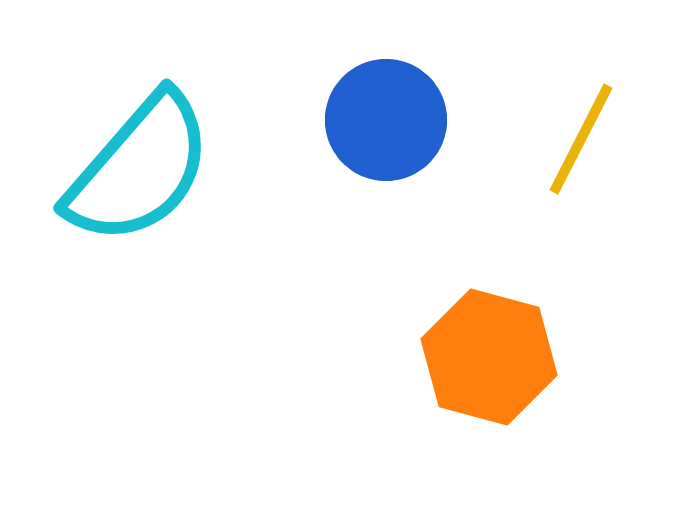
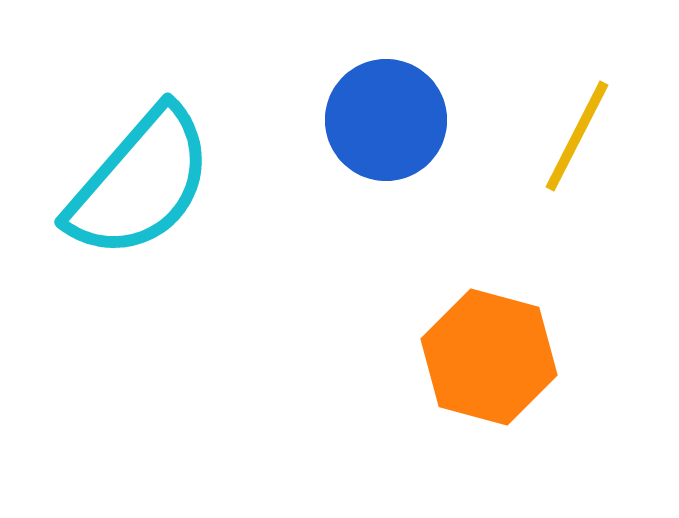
yellow line: moved 4 px left, 3 px up
cyan semicircle: moved 1 px right, 14 px down
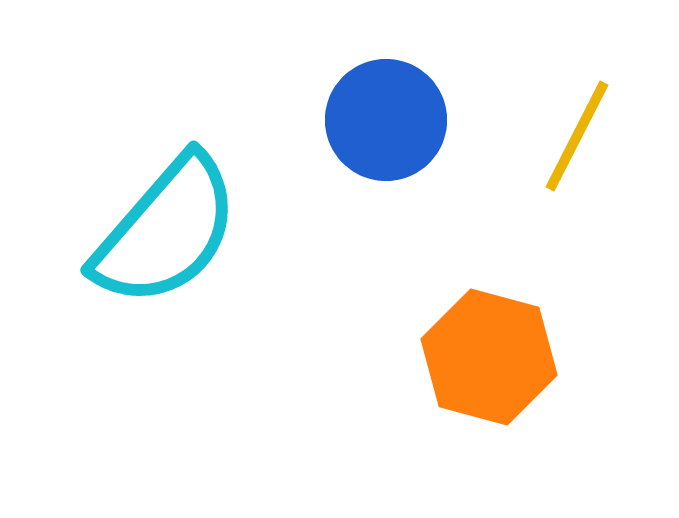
cyan semicircle: moved 26 px right, 48 px down
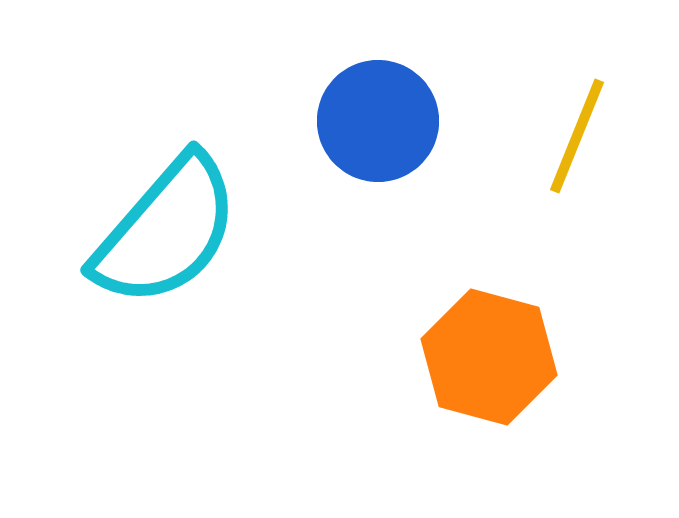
blue circle: moved 8 px left, 1 px down
yellow line: rotated 5 degrees counterclockwise
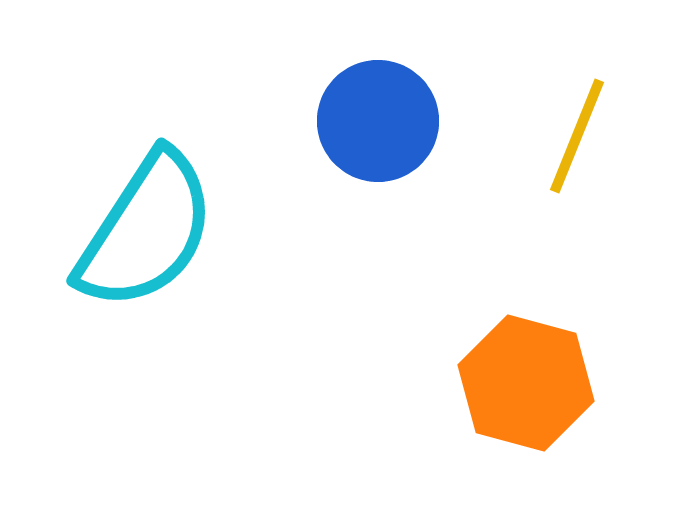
cyan semicircle: moved 20 px left; rotated 8 degrees counterclockwise
orange hexagon: moved 37 px right, 26 px down
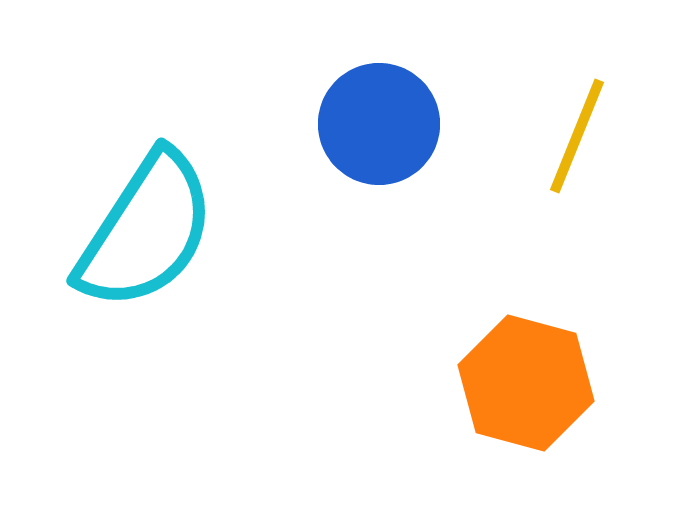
blue circle: moved 1 px right, 3 px down
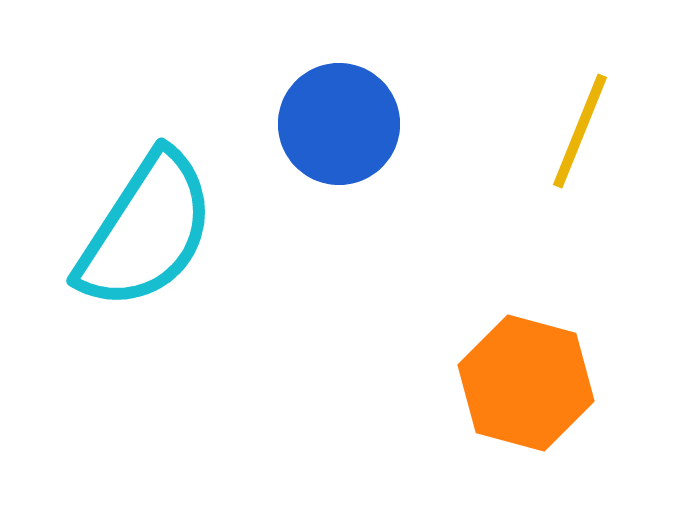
blue circle: moved 40 px left
yellow line: moved 3 px right, 5 px up
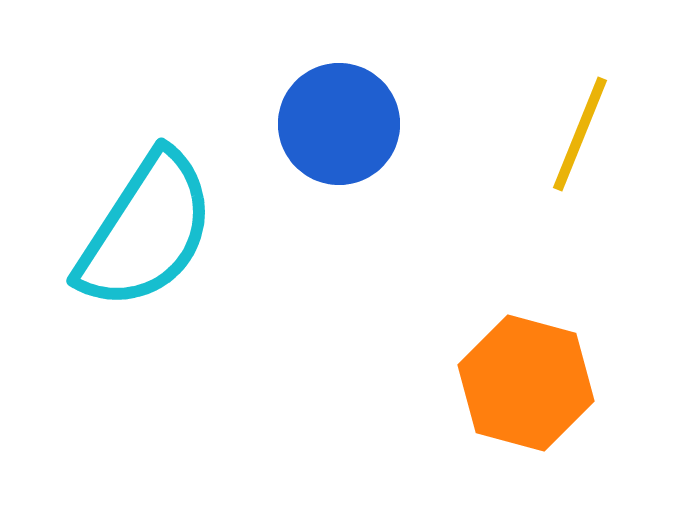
yellow line: moved 3 px down
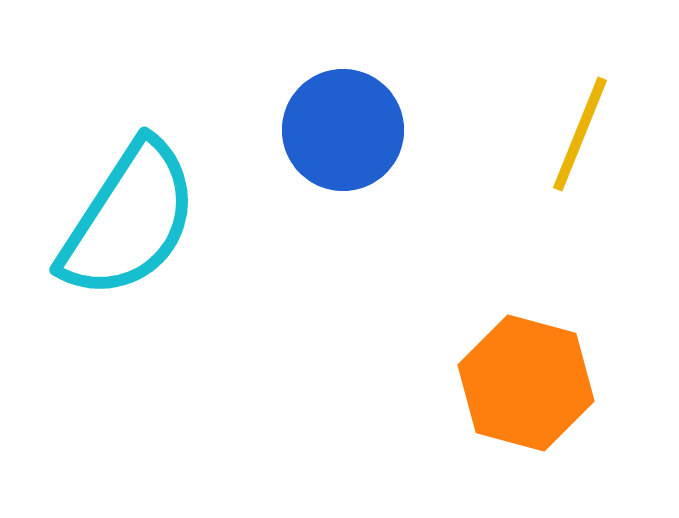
blue circle: moved 4 px right, 6 px down
cyan semicircle: moved 17 px left, 11 px up
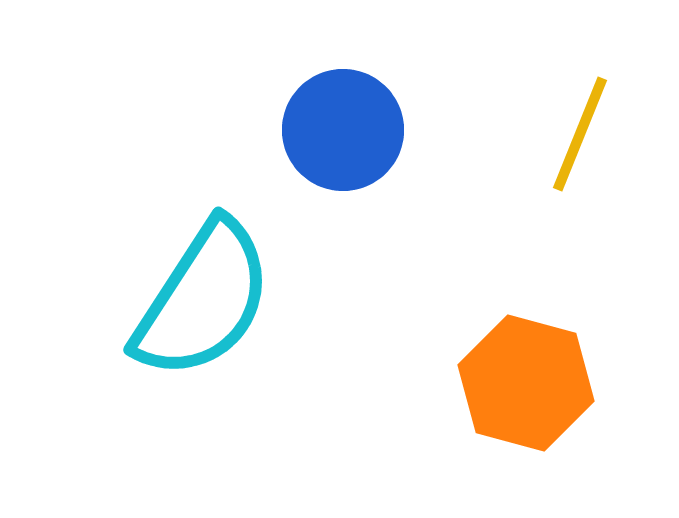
cyan semicircle: moved 74 px right, 80 px down
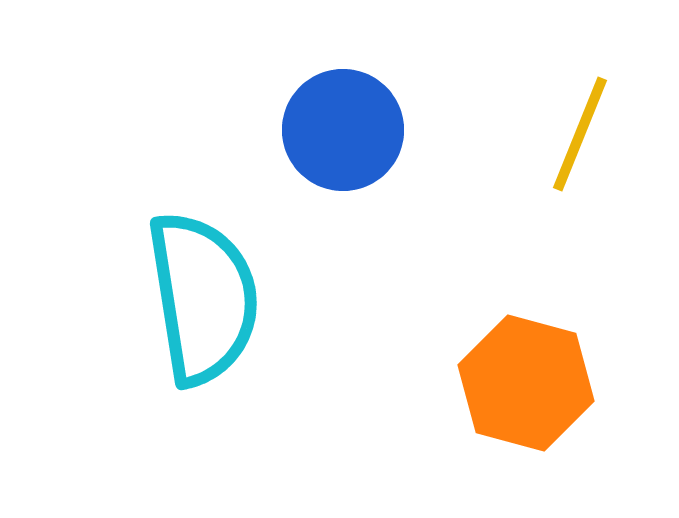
cyan semicircle: moved 2 px up; rotated 42 degrees counterclockwise
